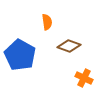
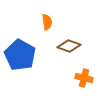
orange cross: rotated 12 degrees counterclockwise
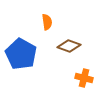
blue pentagon: moved 1 px right, 1 px up
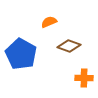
orange semicircle: moved 2 px right; rotated 105 degrees counterclockwise
orange cross: rotated 12 degrees counterclockwise
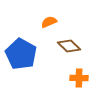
brown diamond: rotated 25 degrees clockwise
orange cross: moved 5 px left
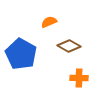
brown diamond: rotated 15 degrees counterclockwise
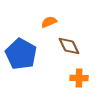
brown diamond: rotated 35 degrees clockwise
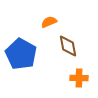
brown diamond: moved 1 px left; rotated 15 degrees clockwise
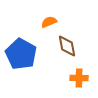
brown diamond: moved 1 px left
